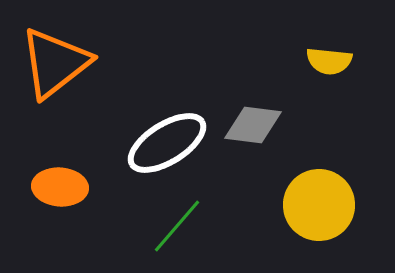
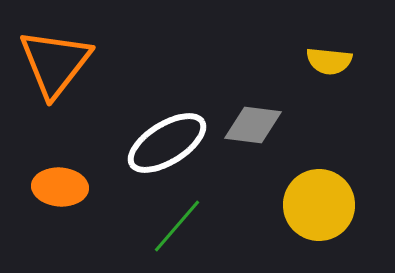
orange triangle: rotated 14 degrees counterclockwise
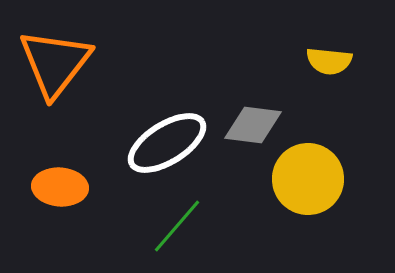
yellow circle: moved 11 px left, 26 px up
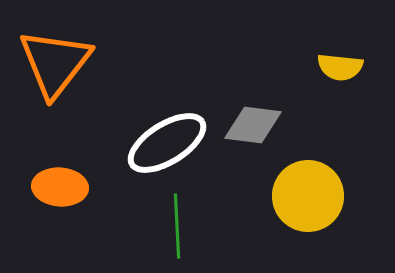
yellow semicircle: moved 11 px right, 6 px down
yellow circle: moved 17 px down
green line: rotated 44 degrees counterclockwise
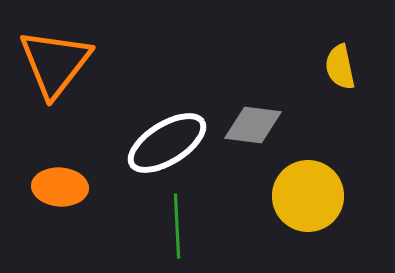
yellow semicircle: rotated 72 degrees clockwise
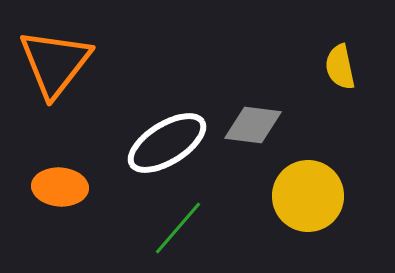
green line: moved 1 px right, 2 px down; rotated 44 degrees clockwise
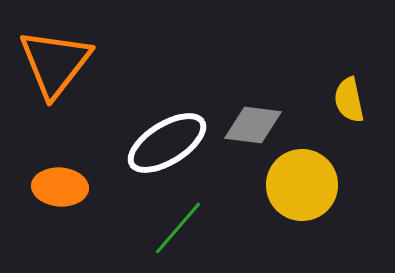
yellow semicircle: moved 9 px right, 33 px down
yellow circle: moved 6 px left, 11 px up
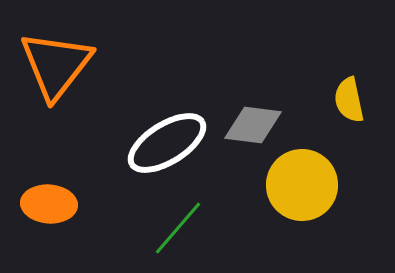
orange triangle: moved 1 px right, 2 px down
orange ellipse: moved 11 px left, 17 px down
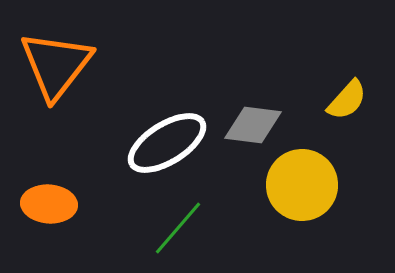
yellow semicircle: moved 2 px left; rotated 126 degrees counterclockwise
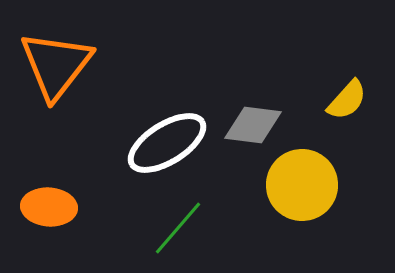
orange ellipse: moved 3 px down
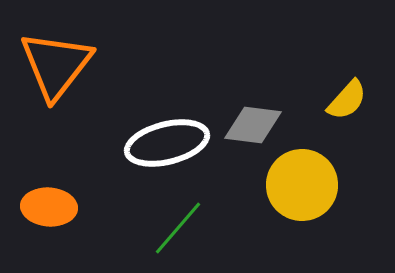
white ellipse: rotated 18 degrees clockwise
